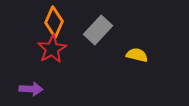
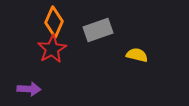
gray rectangle: rotated 28 degrees clockwise
purple arrow: moved 2 px left
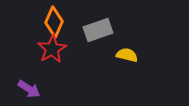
yellow semicircle: moved 10 px left
purple arrow: rotated 30 degrees clockwise
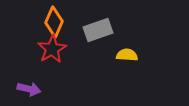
yellow semicircle: rotated 10 degrees counterclockwise
purple arrow: rotated 20 degrees counterclockwise
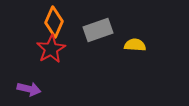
red star: moved 1 px left
yellow semicircle: moved 8 px right, 10 px up
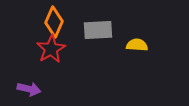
gray rectangle: rotated 16 degrees clockwise
yellow semicircle: moved 2 px right
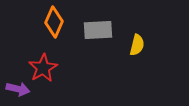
yellow semicircle: rotated 100 degrees clockwise
red star: moved 8 px left, 19 px down
purple arrow: moved 11 px left
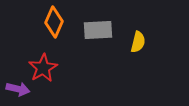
yellow semicircle: moved 1 px right, 3 px up
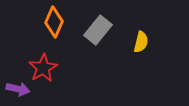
gray rectangle: rotated 48 degrees counterclockwise
yellow semicircle: moved 3 px right
